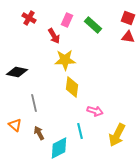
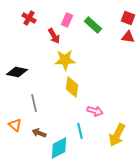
brown arrow: rotated 40 degrees counterclockwise
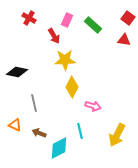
red square: rotated 16 degrees clockwise
red triangle: moved 4 px left, 3 px down
yellow diamond: rotated 20 degrees clockwise
pink arrow: moved 2 px left, 5 px up
orange triangle: rotated 16 degrees counterclockwise
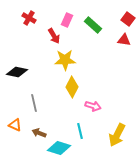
red square: moved 1 px down
cyan diamond: rotated 45 degrees clockwise
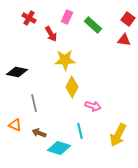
pink rectangle: moved 3 px up
red arrow: moved 3 px left, 2 px up
yellow arrow: moved 1 px right
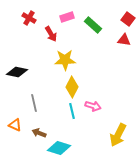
pink rectangle: rotated 48 degrees clockwise
cyan line: moved 8 px left, 20 px up
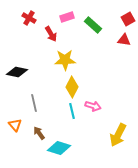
red square: rotated 24 degrees clockwise
orange triangle: rotated 24 degrees clockwise
brown arrow: rotated 32 degrees clockwise
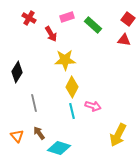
red square: rotated 24 degrees counterclockwise
black diamond: rotated 70 degrees counterclockwise
orange triangle: moved 2 px right, 11 px down
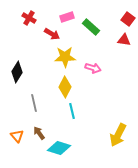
green rectangle: moved 2 px left, 2 px down
red arrow: moved 1 px right; rotated 28 degrees counterclockwise
yellow star: moved 3 px up
yellow diamond: moved 7 px left
pink arrow: moved 38 px up
